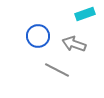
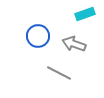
gray line: moved 2 px right, 3 px down
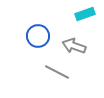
gray arrow: moved 2 px down
gray line: moved 2 px left, 1 px up
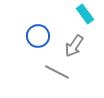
cyan rectangle: rotated 72 degrees clockwise
gray arrow: rotated 75 degrees counterclockwise
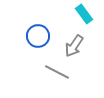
cyan rectangle: moved 1 px left
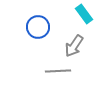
blue circle: moved 9 px up
gray line: moved 1 px right, 1 px up; rotated 30 degrees counterclockwise
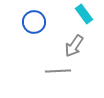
blue circle: moved 4 px left, 5 px up
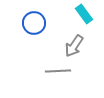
blue circle: moved 1 px down
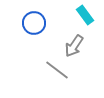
cyan rectangle: moved 1 px right, 1 px down
gray line: moved 1 px left, 1 px up; rotated 40 degrees clockwise
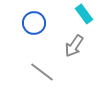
cyan rectangle: moved 1 px left, 1 px up
gray line: moved 15 px left, 2 px down
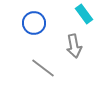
gray arrow: rotated 45 degrees counterclockwise
gray line: moved 1 px right, 4 px up
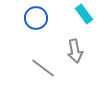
blue circle: moved 2 px right, 5 px up
gray arrow: moved 1 px right, 5 px down
